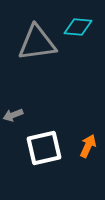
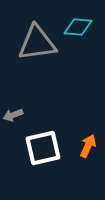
white square: moved 1 px left
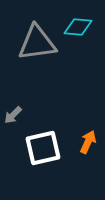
gray arrow: rotated 24 degrees counterclockwise
orange arrow: moved 4 px up
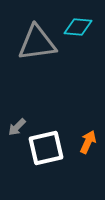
gray arrow: moved 4 px right, 12 px down
white square: moved 3 px right
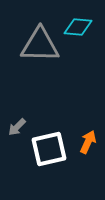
gray triangle: moved 3 px right, 2 px down; rotated 9 degrees clockwise
white square: moved 3 px right, 1 px down
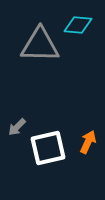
cyan diamond: moved 2 px up
white square: moved 1 px left, 1 px up
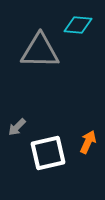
gray triangle: moved 6 px down
white square: moved 5 px down
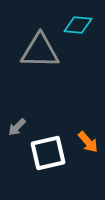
orange arrow: rotated 115 degrees clockwise
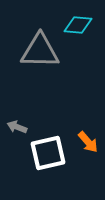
gray arrow: rotated 66 degrees clockwise
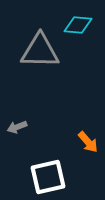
gray arrow: rotated 42 degrees counterclockwise
white square: moved 24 px down
